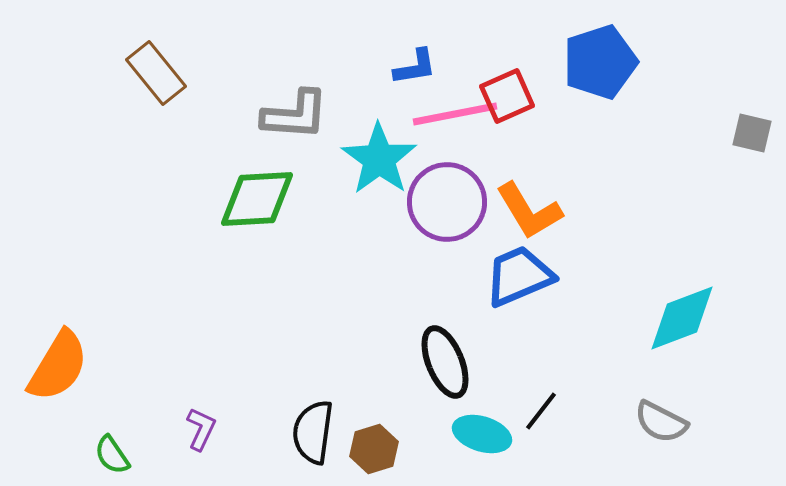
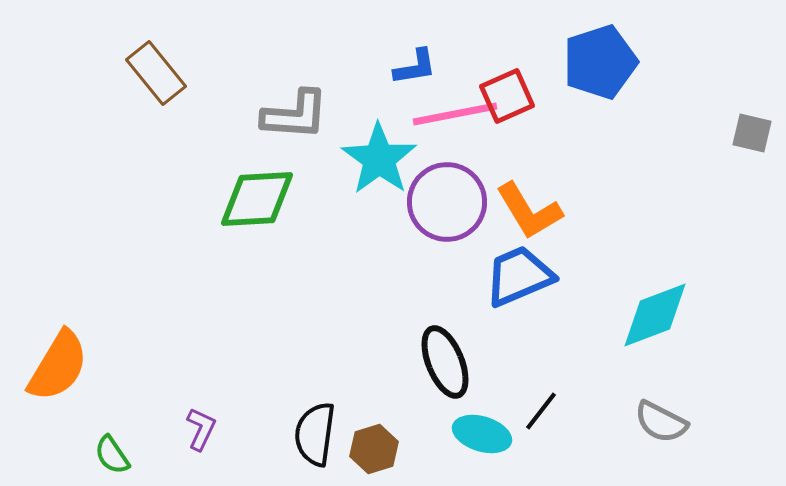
cyan diamond: moved 27 px left, 3 px up
black semicircle: moved 2 px right, 2 px down
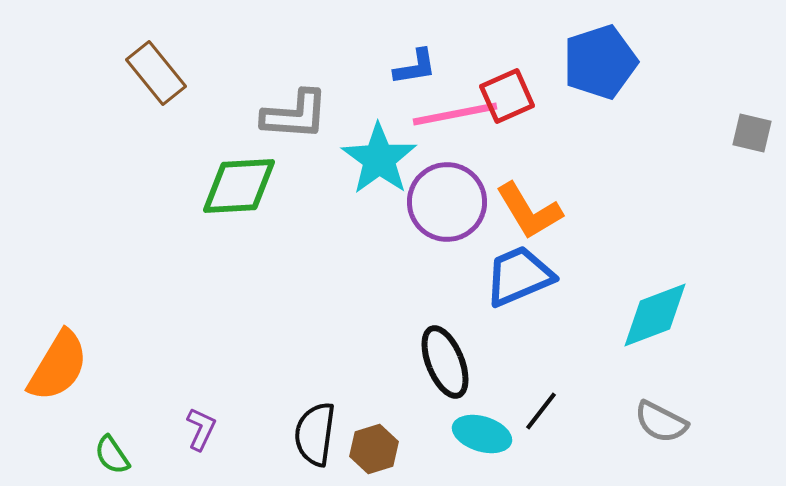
green diamond: moved 18 px left, 13 px up
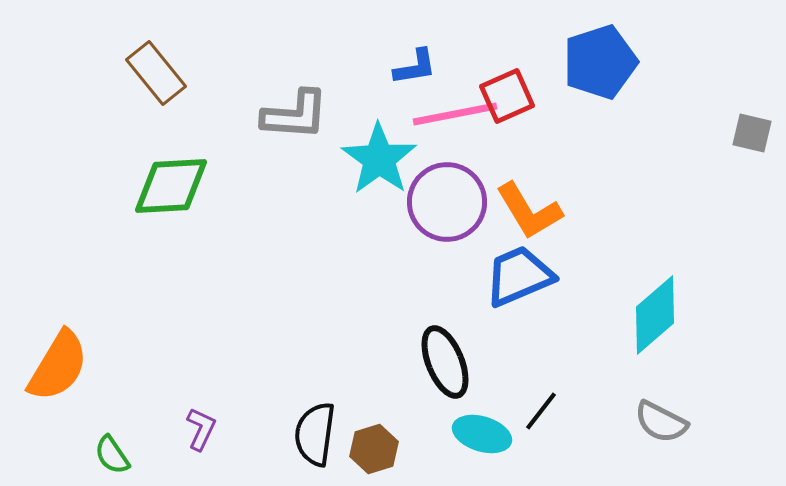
green diamond: moved 68 px left
cyan diamond: rotated 20 degrees counterclockwise
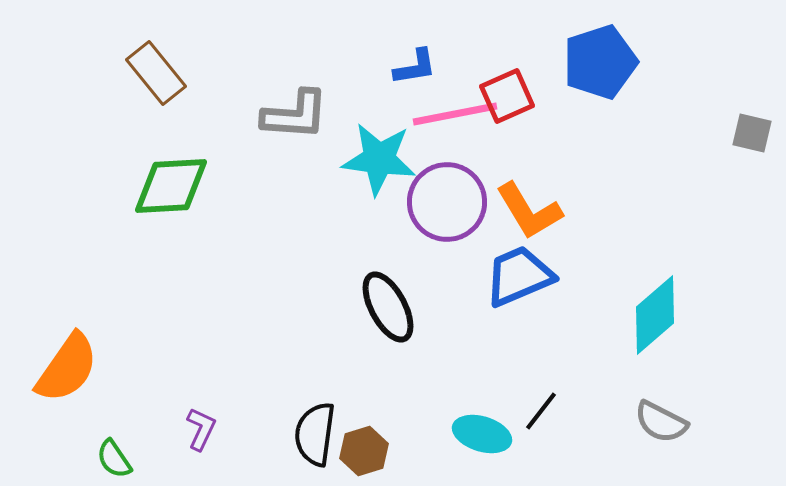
cyan star: rotated 28 degrees counterclockwise
black ellipse: moved 57 px left, 55 px up; rotated 6 degrees counterclockwise
orange semicircle: moved 9 px right, 2 px down; rotated 4 degrees clockwise
brown hexagon: moved 10 px left, 2 px down
green semicircle: moved 2 px right, 4 px down
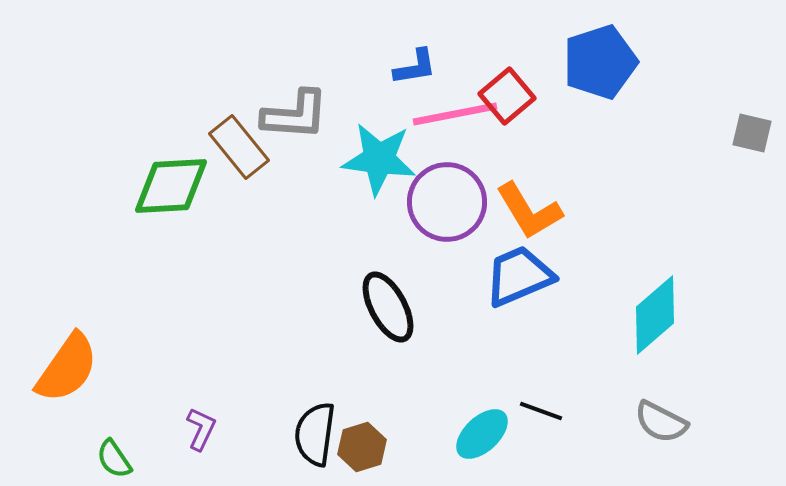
brown rectangle: moved 83 px right, 74 px down
red square: rotated 16 degrees counterclockwise
black line: rotated 72 degrees clockwise
cyan ellipse: rotated 60 degrees counterclockwise
brown hexagon: moved 2 px left, 4 px up
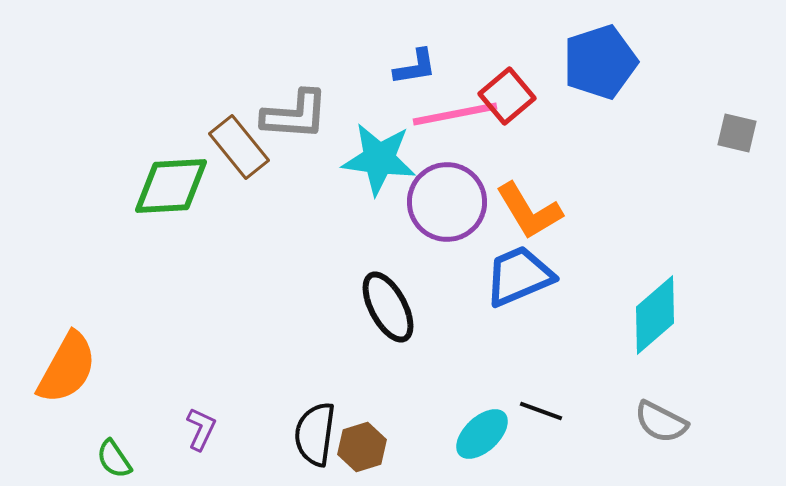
gray square: moved 15 px left
orange semicircle: rotated 6 degrees counterclockwise
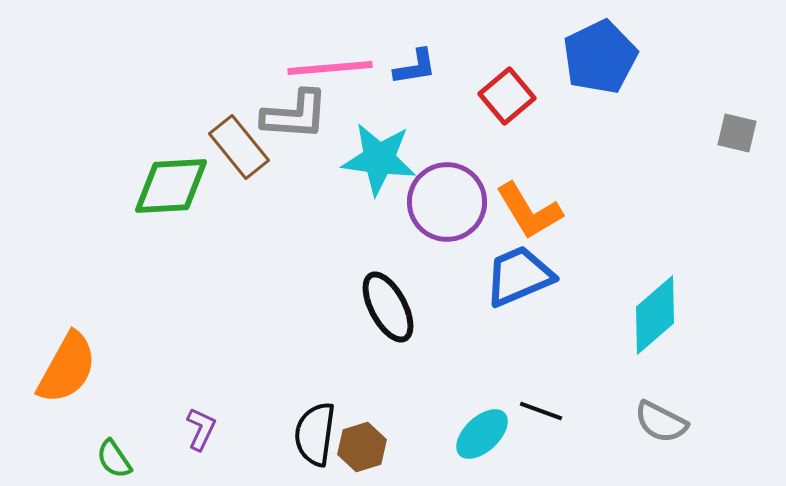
blue pentagon: moved 5 px up; rotated 8 degrees counterclockwise
pink line: moved 125 px left, 46 px up; rotated 6 degrees clockwise
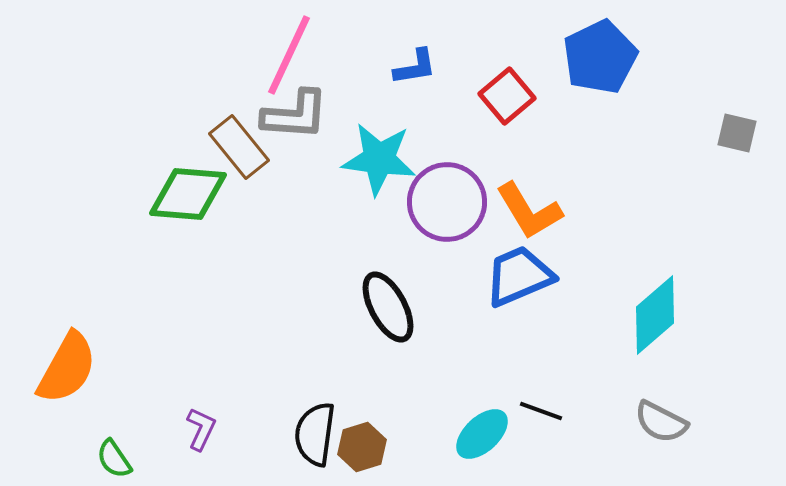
pink line: moved 41 px left, 13 px up; rotated 60 degrees counterclockwise
green diamond: moved 17 px right, 8 px down; rotated 8 degrees clockwise
